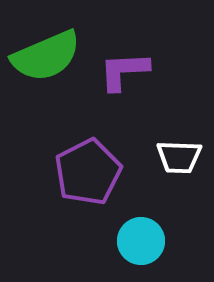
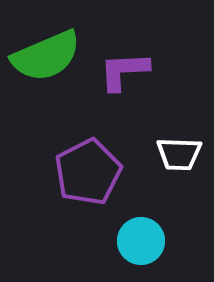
white trapezoid: moved 3 px up
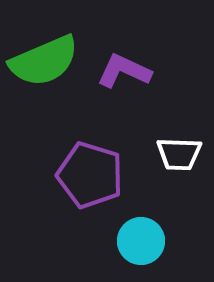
green semicircle: moved 2 px left, 5 px down
purple L-shape: rotated 28 degrees clockwise
purple pentagon: moved 2 px right, 3 px down; rotated 28 degrees counterclockwise
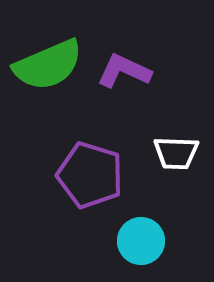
green semicircle: moved 4 px right, 4 px down
white trapezoid: moved 3 px left, 1 px up
